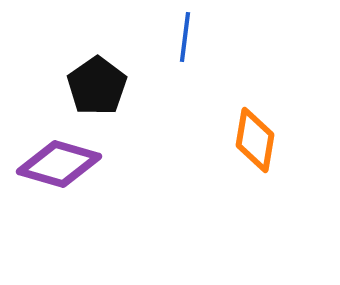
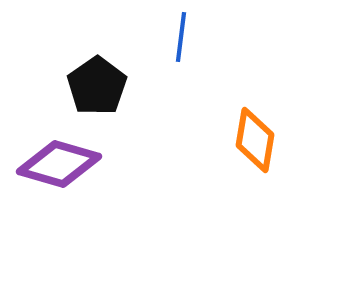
blue line: moved 4 px left
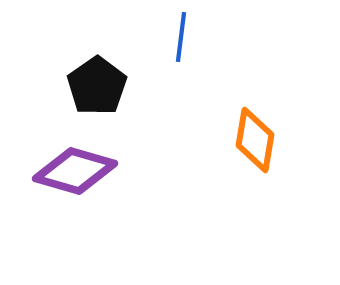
purple diamond: moved 16 px right, 7 px down
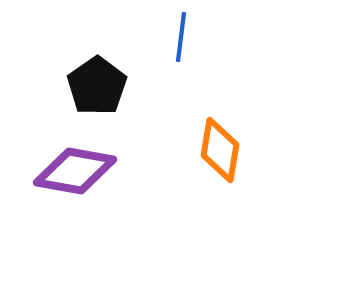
orange diamond: moved 35 px left, 10 px down
purple diamond: rotated 6 degrees counterclockwise
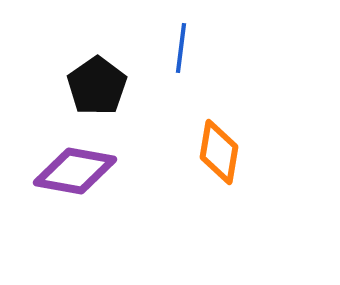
blue line: moved 11 px down
orange diamond: moved 1 px left, 2 px down
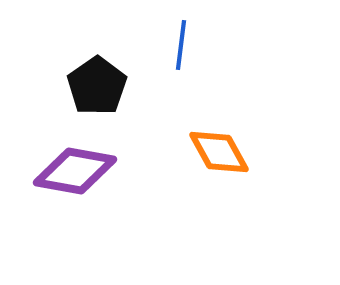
blue line: moved 3 px up
orange diamond: rotated 38 degrees counterclockwise
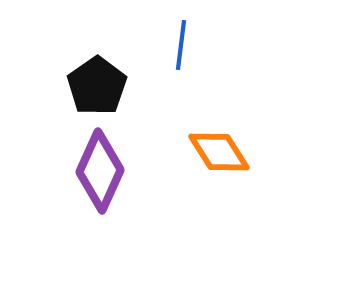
orange diamond: rotated 4 degrees counterclockwise
purple diamond: moved 25 px right; rotated 76 degrees counterclockwise
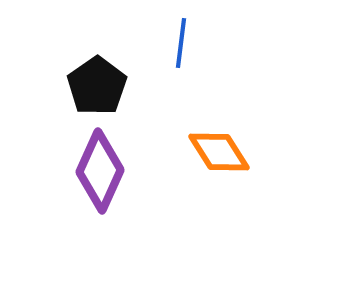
blue line: moved 2 px up
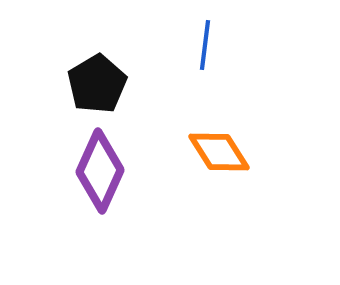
blue line: moved 24 px right, 2 px down
black pentagon: moved 2 px up; rotated 4 degrees clockwise
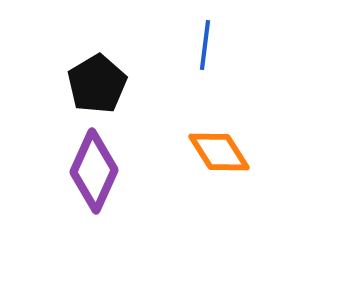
purple diamond: moved 6 px left
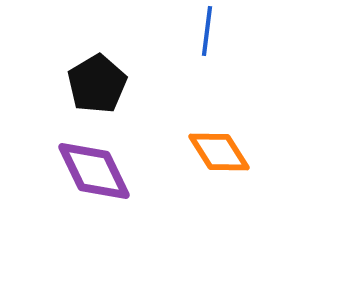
blue line: moved 2 px right, 14 px up
purple diamond: rotated 50 degrees counterclockwise
